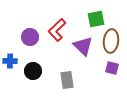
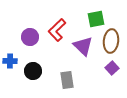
purple square: rotated 32 degrees clockwise
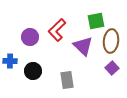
green square: moved 2 px down
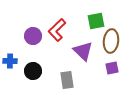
purple circle: moved 3 px right, 1 px up
purple triangle: moved 5 px down
purple square: rotated 32 degrees clockwise
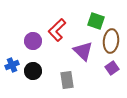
green square: rotated 30 degrees clockwise
purple circle: moved 5 px down
blue cross: moved 2 px right, 4 px down; rotated 24 degrees counterclockwise
purple square: rotated 24 degrees counterclockwise
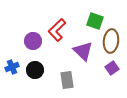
green square: moved 1 px left
blue cross: moved 2 px down
black circle: moved 2 px right, 1 px up
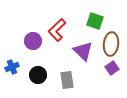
brown ellipse: moved 3 px down
black circle: moved 3 px right, 5 px down
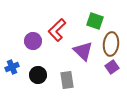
purple square: moved 1 px up
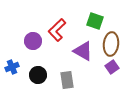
purple triangle: rotated 15 degrees counterclockwise
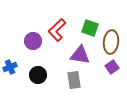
green square: moved 5 px left, 7 px down
brown ellipse: moved 2 px up
purple triangle: moved 3 px left, 4 px down; rotated 20 degrees counterclockwise
blue cross: moved 2 px left
gray rectangle: moved 7 px right
